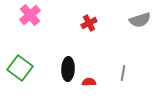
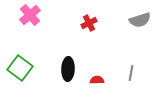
gray line: moved 8 px right
red semicircle: moved 8 px right, 2 px up
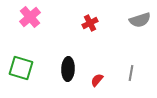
pink cross: moved 2 px down
red cross: moved 1 px right
green square: moved 1 px right; rotated 20 degrees counterclockwise
red semicircle: rotated 48 degrees counterclockwise
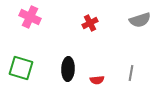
pink cross: rotated 25 degrees counterclockwise
red semicircle: rotated 136 degrees counterclockwise
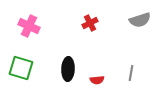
pink cross: moved 1 px left, 9 px down
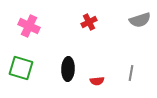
red cross: moved 1 px left, 1 px up
red semicircle: moved 1 px down
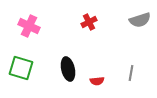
black ellipse: rotated 15 degrees counterclockwise
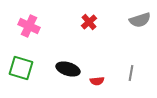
red cross: rotated 14 degrees counterclockwise
black ellipse: rotated 60 degrees counterclockwise
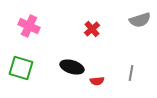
red cross: moved 3 px right, 7 px down
black ellipse: moved 4 px right, 2 px up
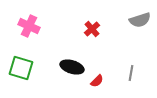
red semicircle: rotated 40 degrees counterclockwise
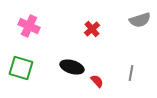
red semicircle: rotated 88 degrees counterclockwise
